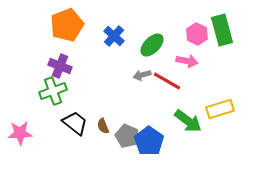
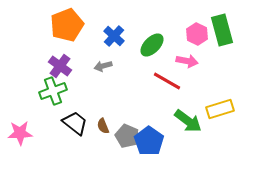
purple cross: rotated 15 degrees clockwise
gray arrow: moved 39 px left, 9 px up
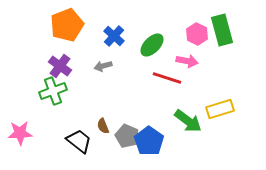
red line: moved 3 px up; rotated 12 degrees counterclockwise
black trapezoid: moved 4 px right, 18 px down
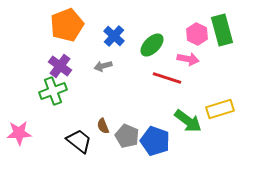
pink arrow: moved 1 px right, 2 px up
pink star: moved 1 px left
blue pentagon: moved 6 px right; rotated 16 degrees counterclockwise
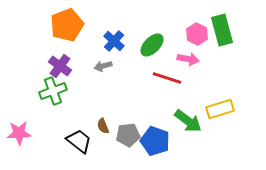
blue cross: moved 5 px down
gray pentagon: moved 1 px right, 1 px up; rotated 30 degrees counterclockwise
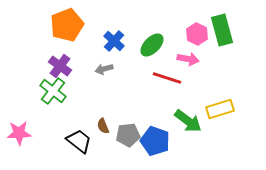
gray arrow: moved 1 px right, 3 px down
green cross: rotated 32 degrees counterclockwise
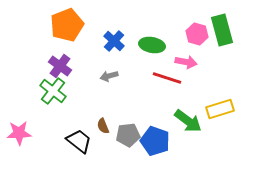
pink hexagon: rotated 10 degrees counterclockwise
green ellipse: rotated 55 degrees clockwise
pink arrow: moved 2 px left, 3 px down
gray arrow: moved 5 px right, 7 px down
